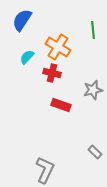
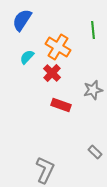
red cross: rotated 30 degrees clockwise
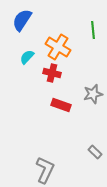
red cross: rotated 30 degrees counterclockwise
gray star: moved 4 px down
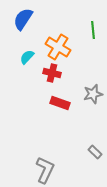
blue semicircle: moved 1 px right, 1 px up
red rectangle: moved 1 px left, 2 px up
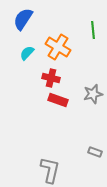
cyan semicircle: moved 4 px up
red cross: moved 1 px left, 5 px down
red rectangle: moved 2 px left, 3 px up
gray rectangle: rotated 24 degrees counterclockwise
gray L-shape: moved 5 px right; rotated 12 degrees counterclockwise
